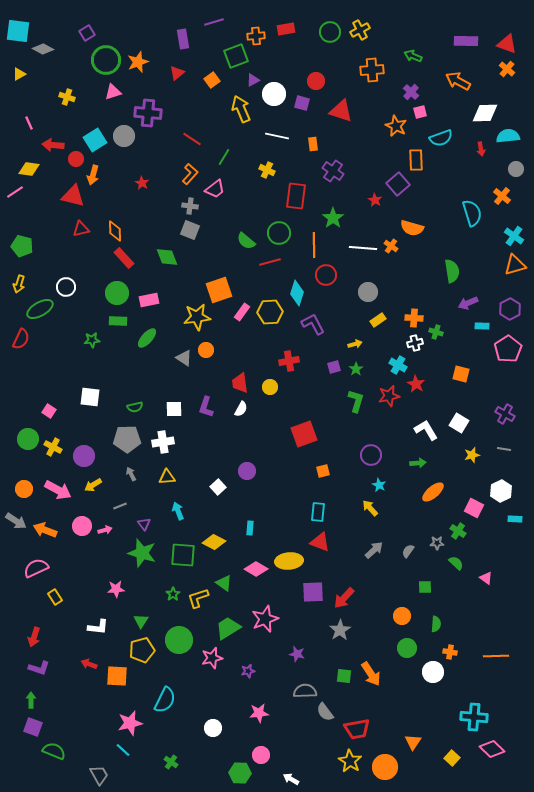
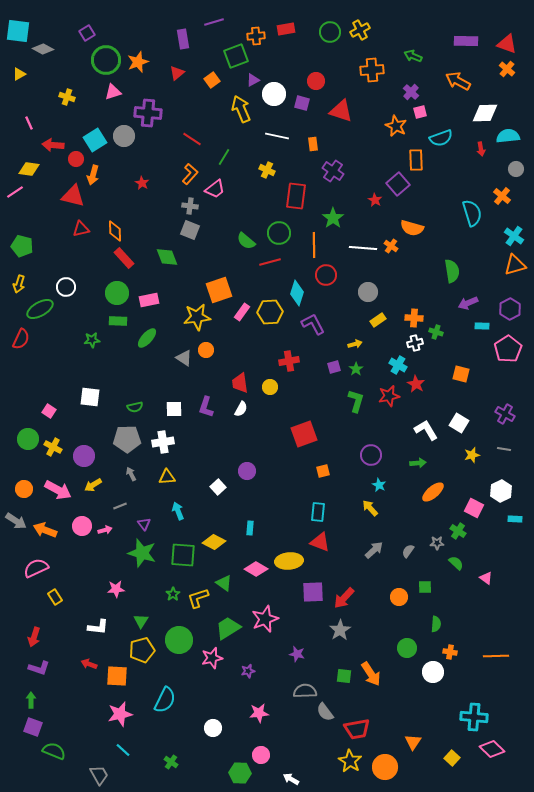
orange circle at (402, 616): moved 3 px left, 19 px up
pink star at (130, 723): moved 10 px left, 9 px up
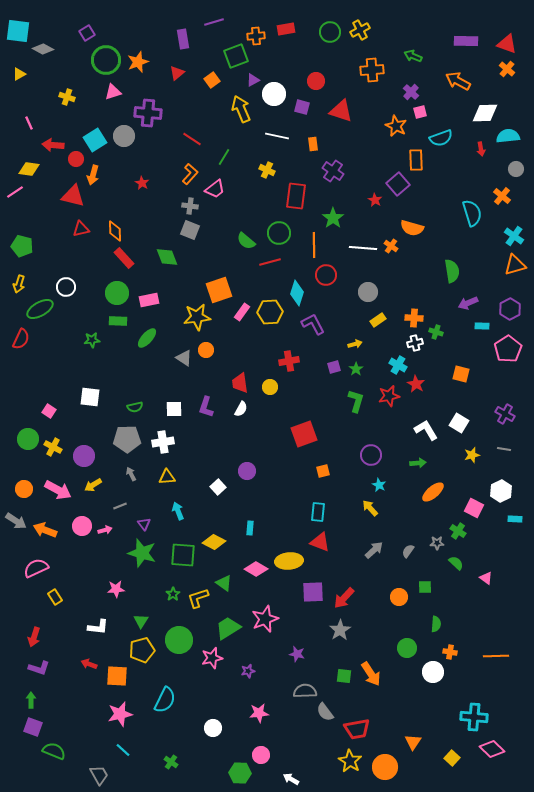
purple square at (302, 103): moved 4 px down
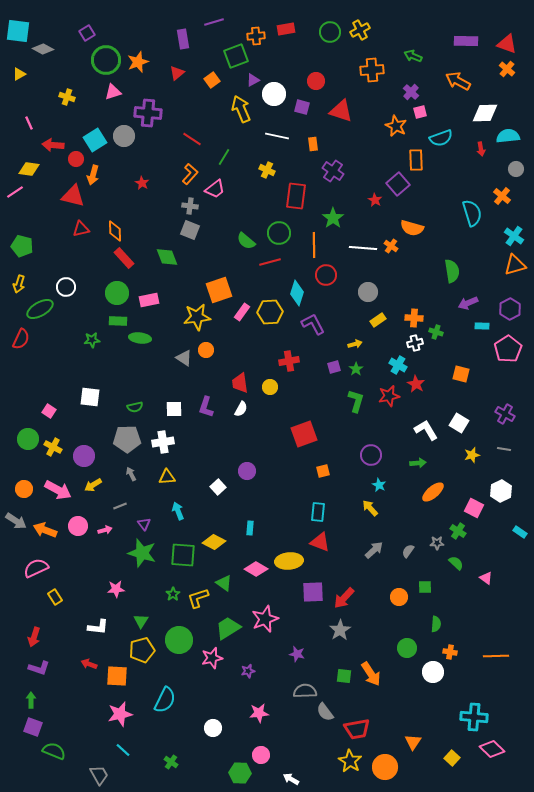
green ellipse at (147, 338): moved 7 px left; rotated 55 degrees clockwise
cyan rectangle at (515, 519): moved 5 px right, 13 px down; rotated 32 degrees clockwise
pink circle at (82, 526): moved 4 px left
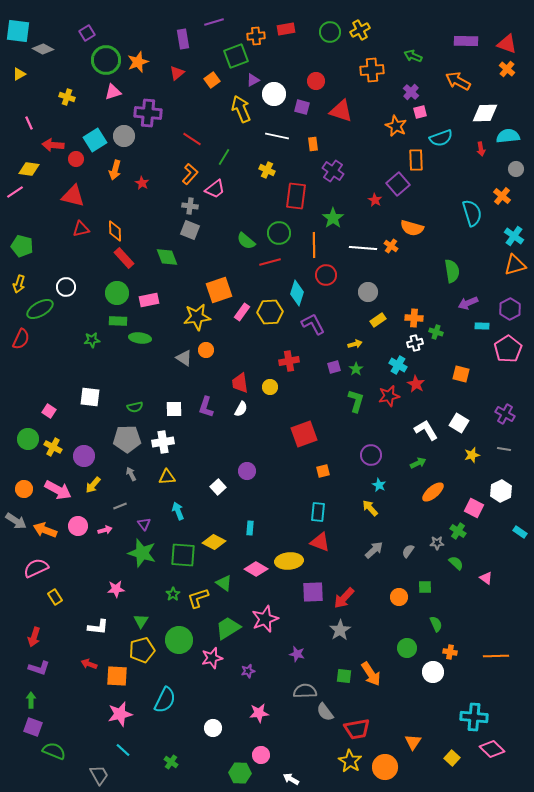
orange arrow at (93, 175): moved 22 px right, 5 px up
green arrow at (418, 463): rotated 21 degrees counterclockwise
yellow arrow at (93, 485): rotated 18 degrees counterclockwise
green semicircle at (436, 624): rotated 28 degrees counterclockwise
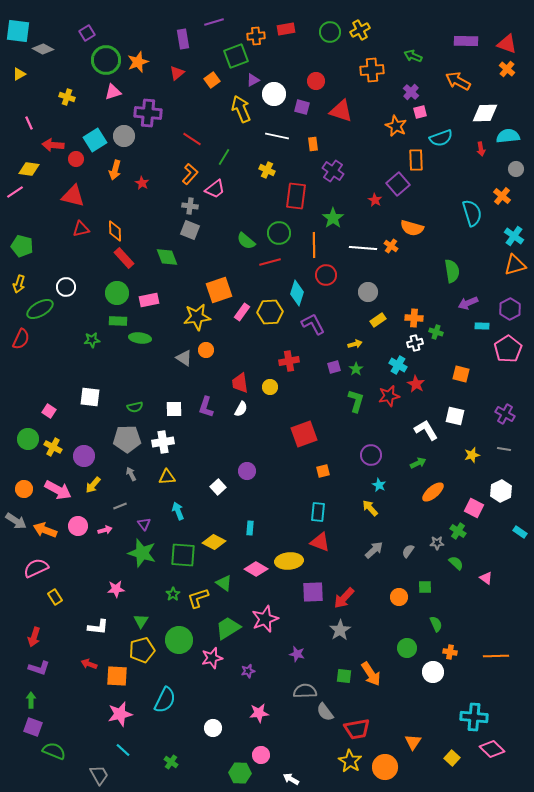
white square at (459, 423): moved 4 px left, 7 px up; rotated 18 degrees counterclockwise
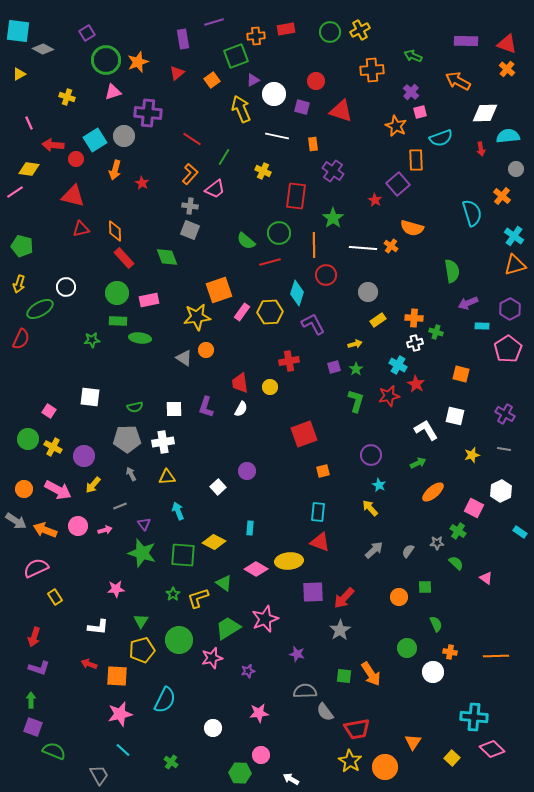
yellow cross at (267, 170): moved 4 px left, 1 px down
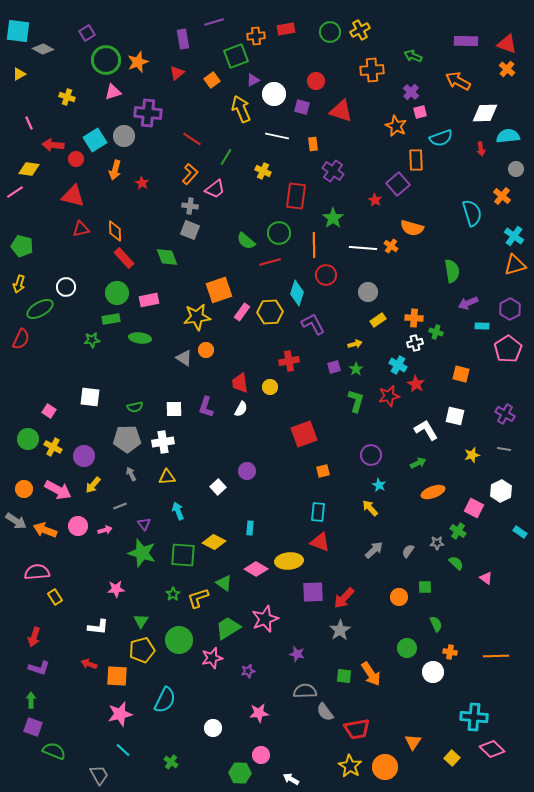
green line at (224, 157): moved 2 px right
green rectangle at (118, 321): moved 7 px left, 2 px up; rotated 12 degrees counterclockwise
orange ellipse at (433, 492): rotated 20 degrees clockwise
pink semicircle at (36, 568): moved 1 px right, 4 px down; rotated 20 degrees clockwise
yellow star at (350, 761): moved 5 px down
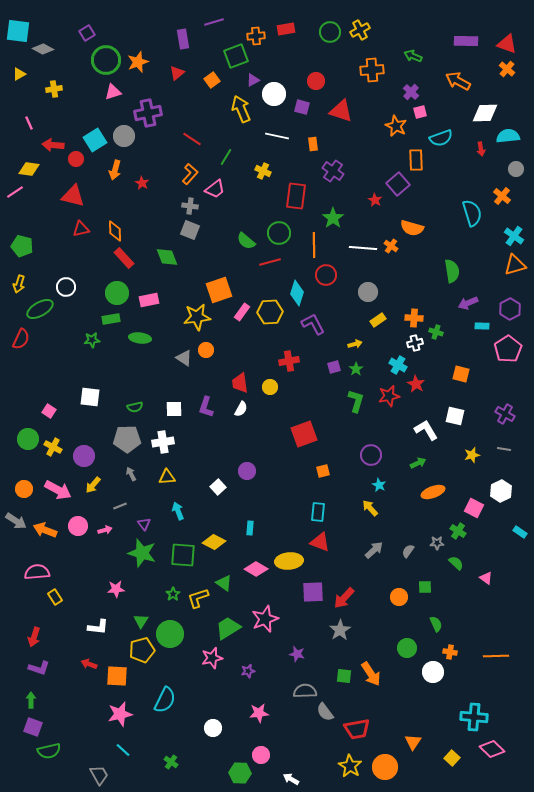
yellow cross at (67, 97): moved 13 px left, 8 px up; rotated 28 degrees counterclockwise
purple cross at (148, 113): rotated 16 degrees counterclockwise
green circle at (179, 640): moved 9 px left, 6 px up
green semicircle at (54, 751): moved 5 px left; rotated 145 degrees clockwise
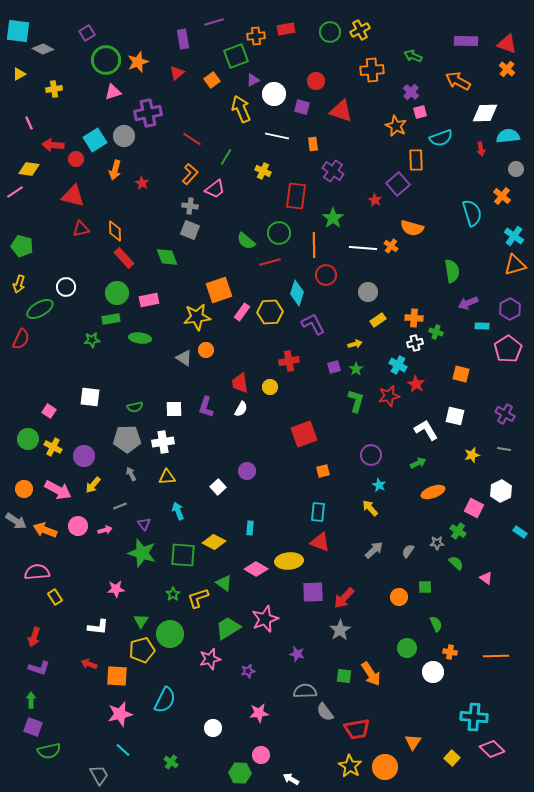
pink star at (212, 658): moved 2 px left, 1 px down
